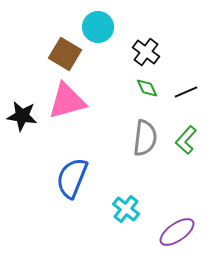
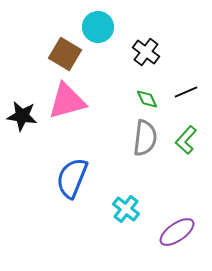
green diamond: moved 11 px down
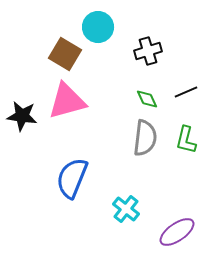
black cross: moved 2 px right, 1 px up; rotated 36 degrees clockwise
green L-shape: rotated 28 degrees counterclockwise
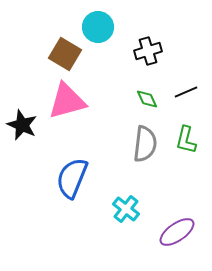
black star: moved 9 px down; rotated 16 degrees clockwise
gray semicircle: moved 6 px down
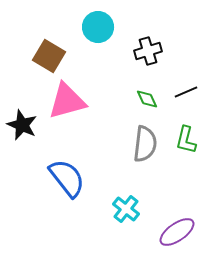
brown square: moved 16 px left, 2 px down
blue semicircle: moved 5 px left; rotated 120 degrees clockwise
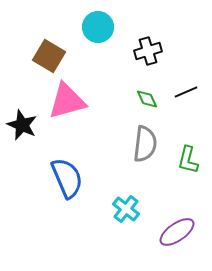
green L-shape: moved 2 px right, 20 px down
blue semicircle: rotated 15 degrees clockwise
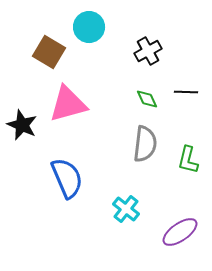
cyan circle: moved 9 px left
black cross: rotated 12 degrees counterclockwise
brown square: moved 4 px up
black line: rotated 25 degrees clockwise
pink triangle: moved 1 px right, 3 px down
purple ellipse: moved 3 px right
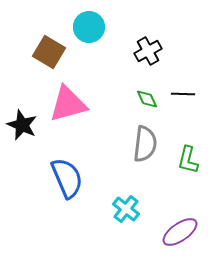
black line: moved 3 px left, 2 px down
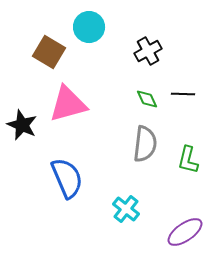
purple ellipse: moved 5 px right
